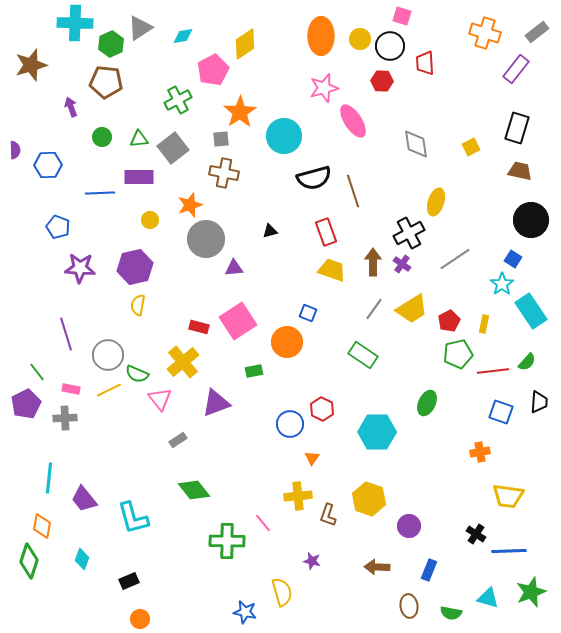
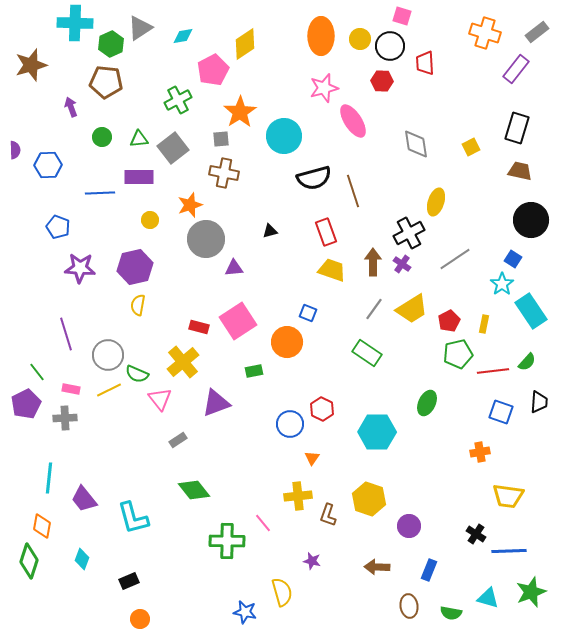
green rectangle at (363, 355): moved 4 px right, 2 px up
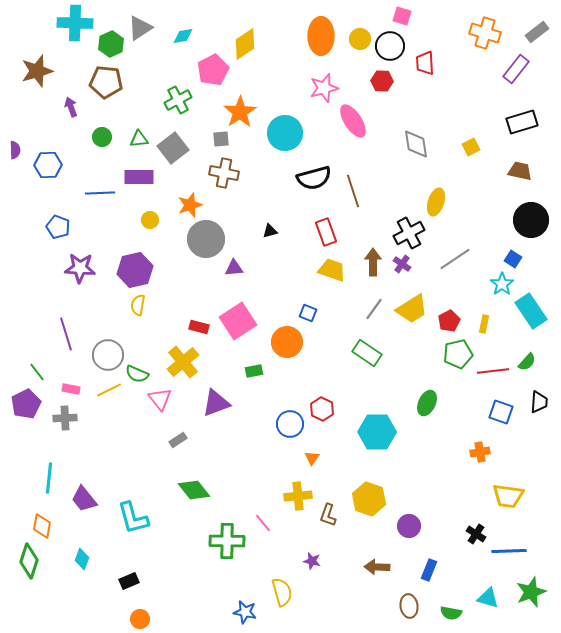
brown star at (31, 65): moved 6 px right, 6 px down
black rectangle at (517, 128): moved 5 px right, 6 px up; rotated 56 degrees clockwise
cyan circle at (284, 136): moved 1 px right, 3 px up
purple hexagon at (135, 267): moved 3 px down
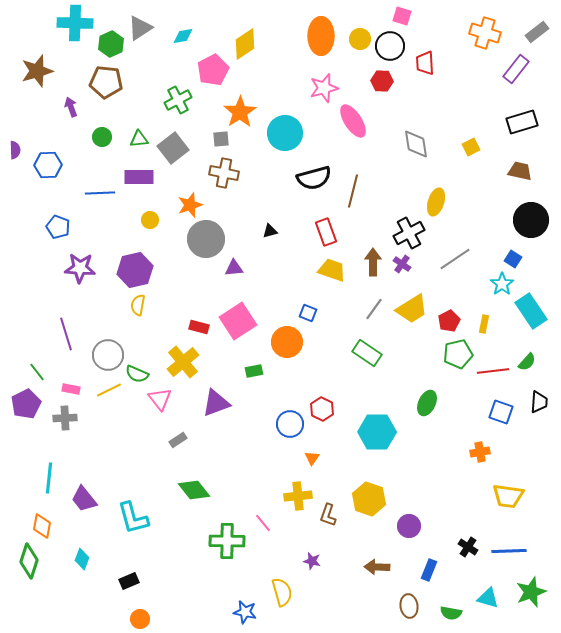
brown line at (353, 191): rotated 32 degrees clockwise
black cross at (476, 534): moved 8 px left, 13 px down
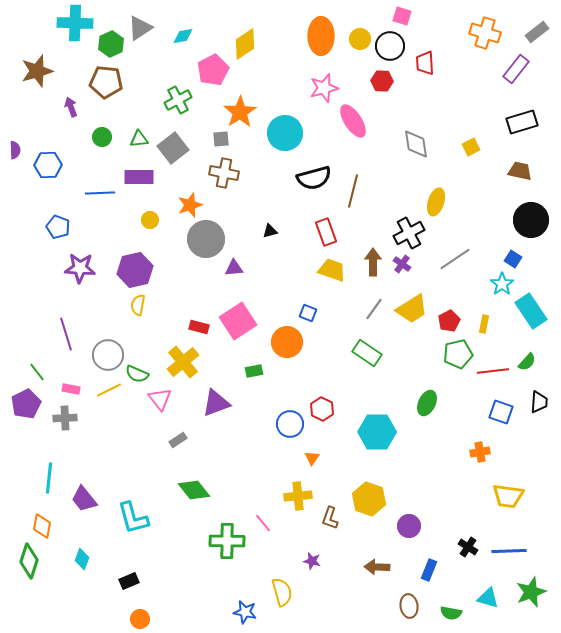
brown L-shape at (328, 515): moved 2 px right, 3 px down
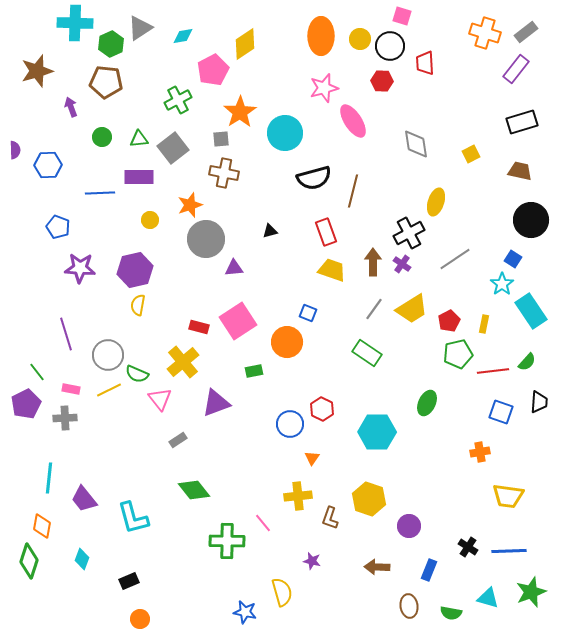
gray rectangle at (537, 32): moved 11 px left
yellow square at (471, 147): moved 7 px down
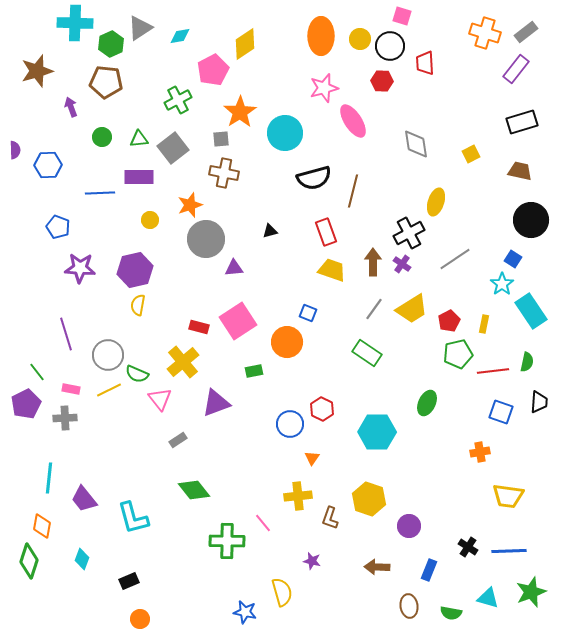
cyan diamond at (183, 36): moved 3 px left
green semicircle at (527, 362): rotated 30 degrees counterclockwise
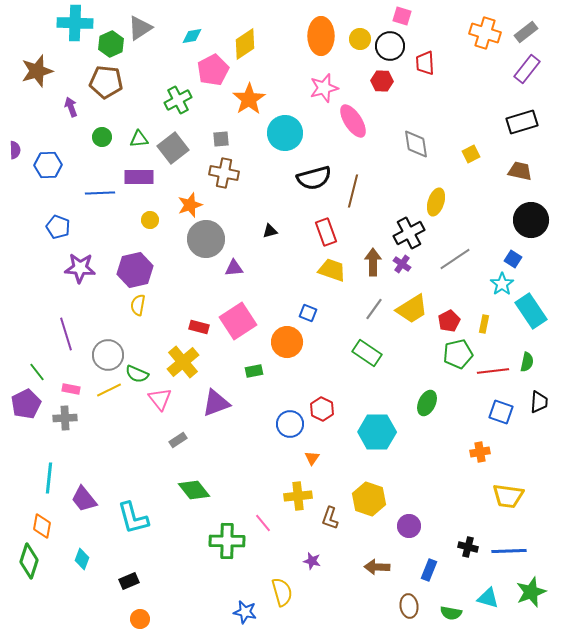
cyan diamond at (180, 36): moved 12 px right
purple rectangle at (516, 69): moved 11 px right
orange star at (240, 112): moved 9 px right, 13 px up
black cross at (468, 547): rotated 18 degrees counterclockwise
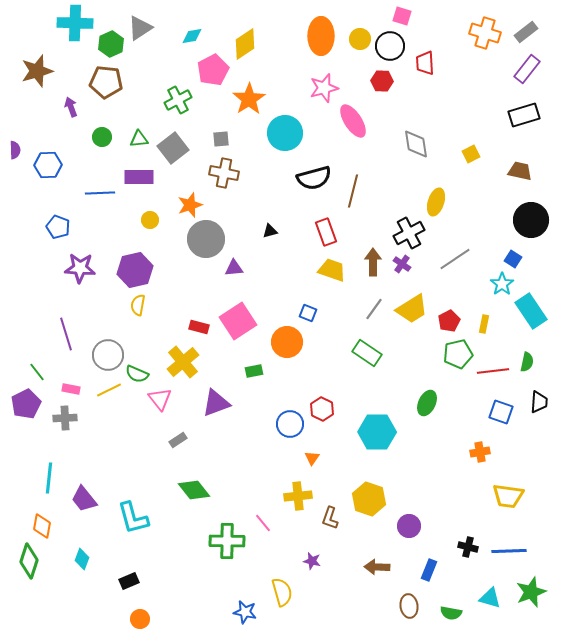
black rectangle at (522, 122): moved 2 px right, 7 px up
cyan triangle at (488, 598): moved 2 px right
